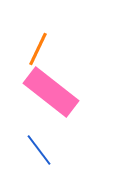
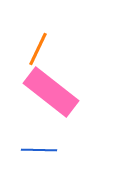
blue line: rotated 52 degrees counterclockwise
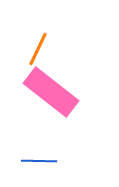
blue line: moved 11 px down
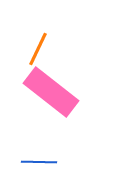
blue line: moved 1 px down
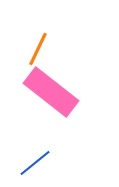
blue line: moved 4 px left, 1 px down; rotated 40 degrees counterclockwise
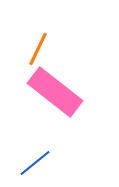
pink rectangle: moved 4 px right
